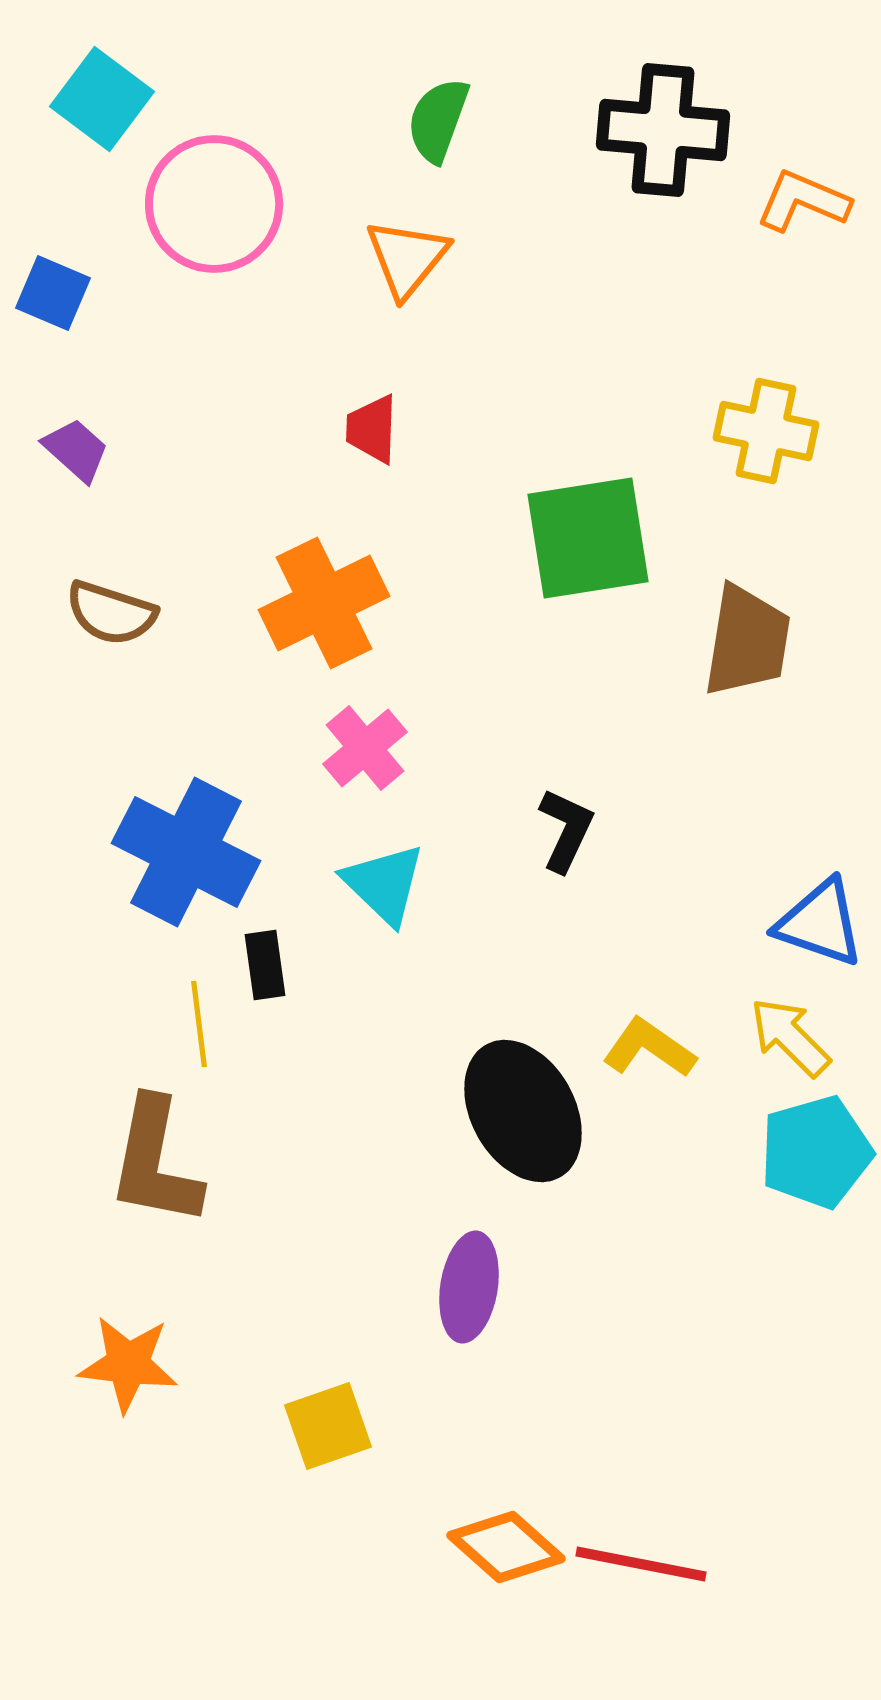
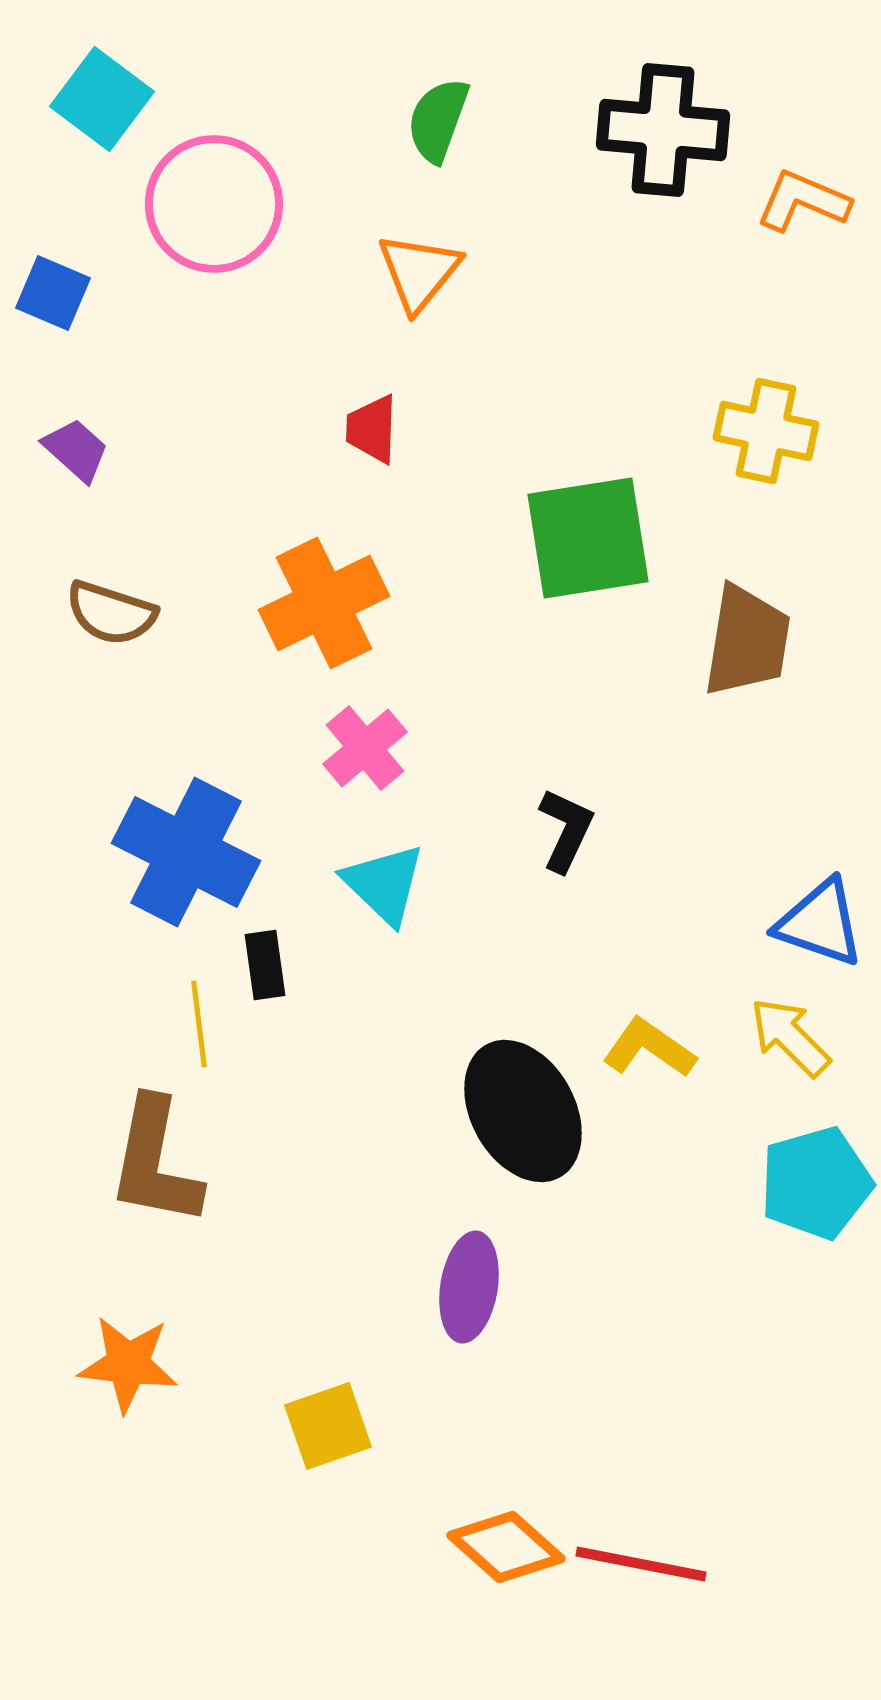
orange triangle: moved 12 px right, 14 px down
cyan pentagon: moved 31 px down
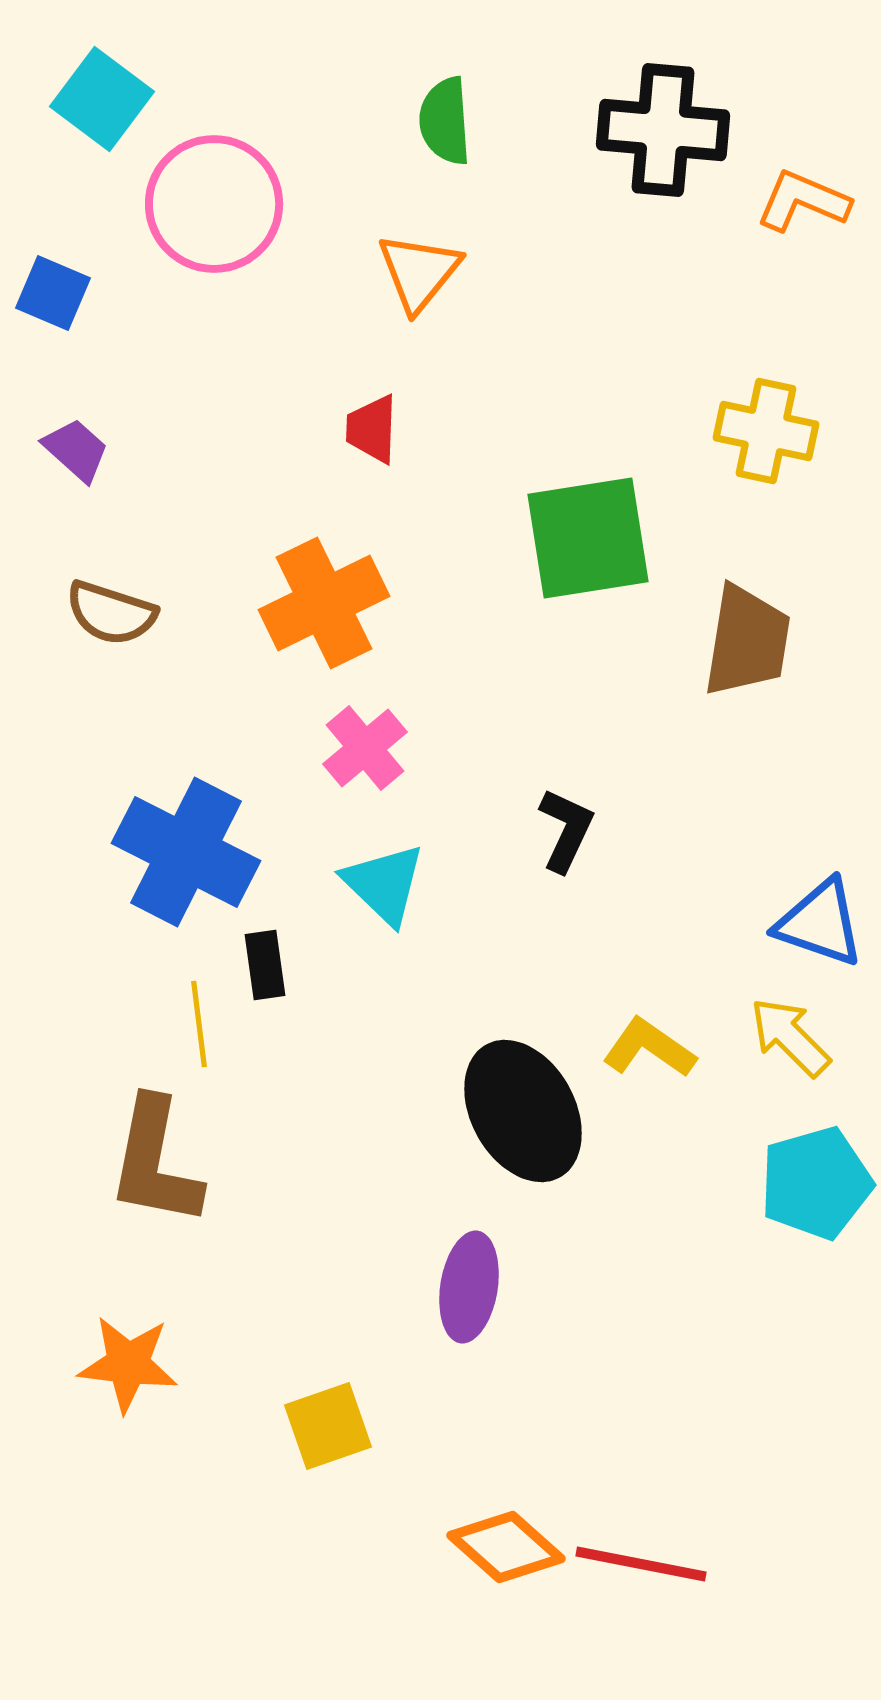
green semicircle: moved 7 px right, 1 px down; rotated 24 degrees counterclockwise
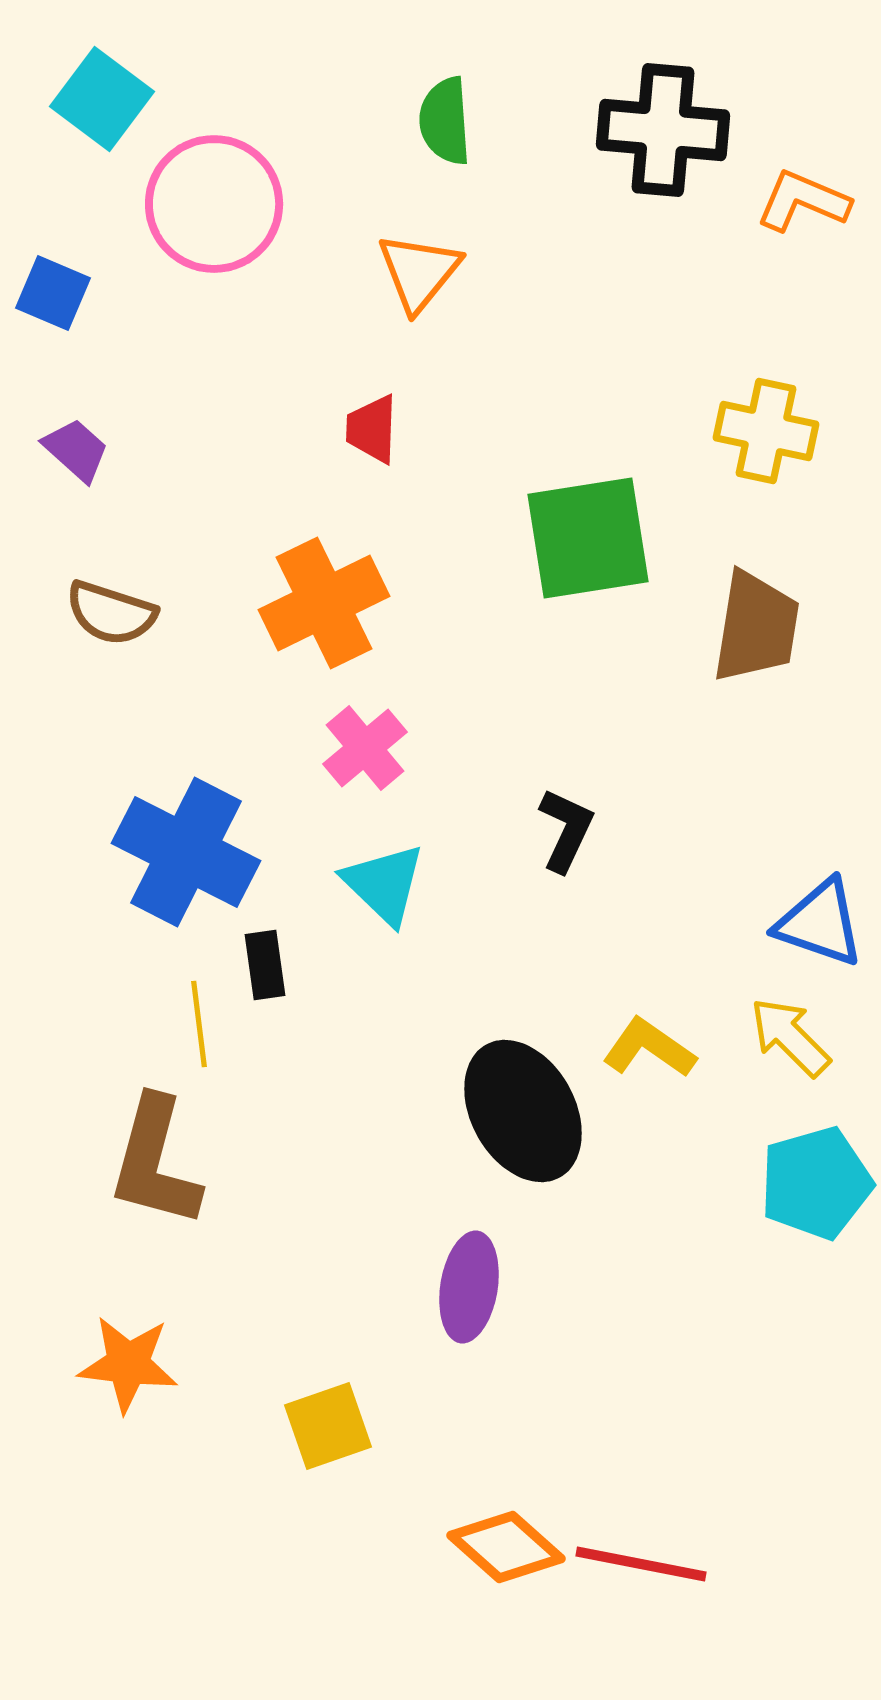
brown trapezoid: moved 9 px right, 14 px up
brown L-shape: rotated 4 degrees clockwise
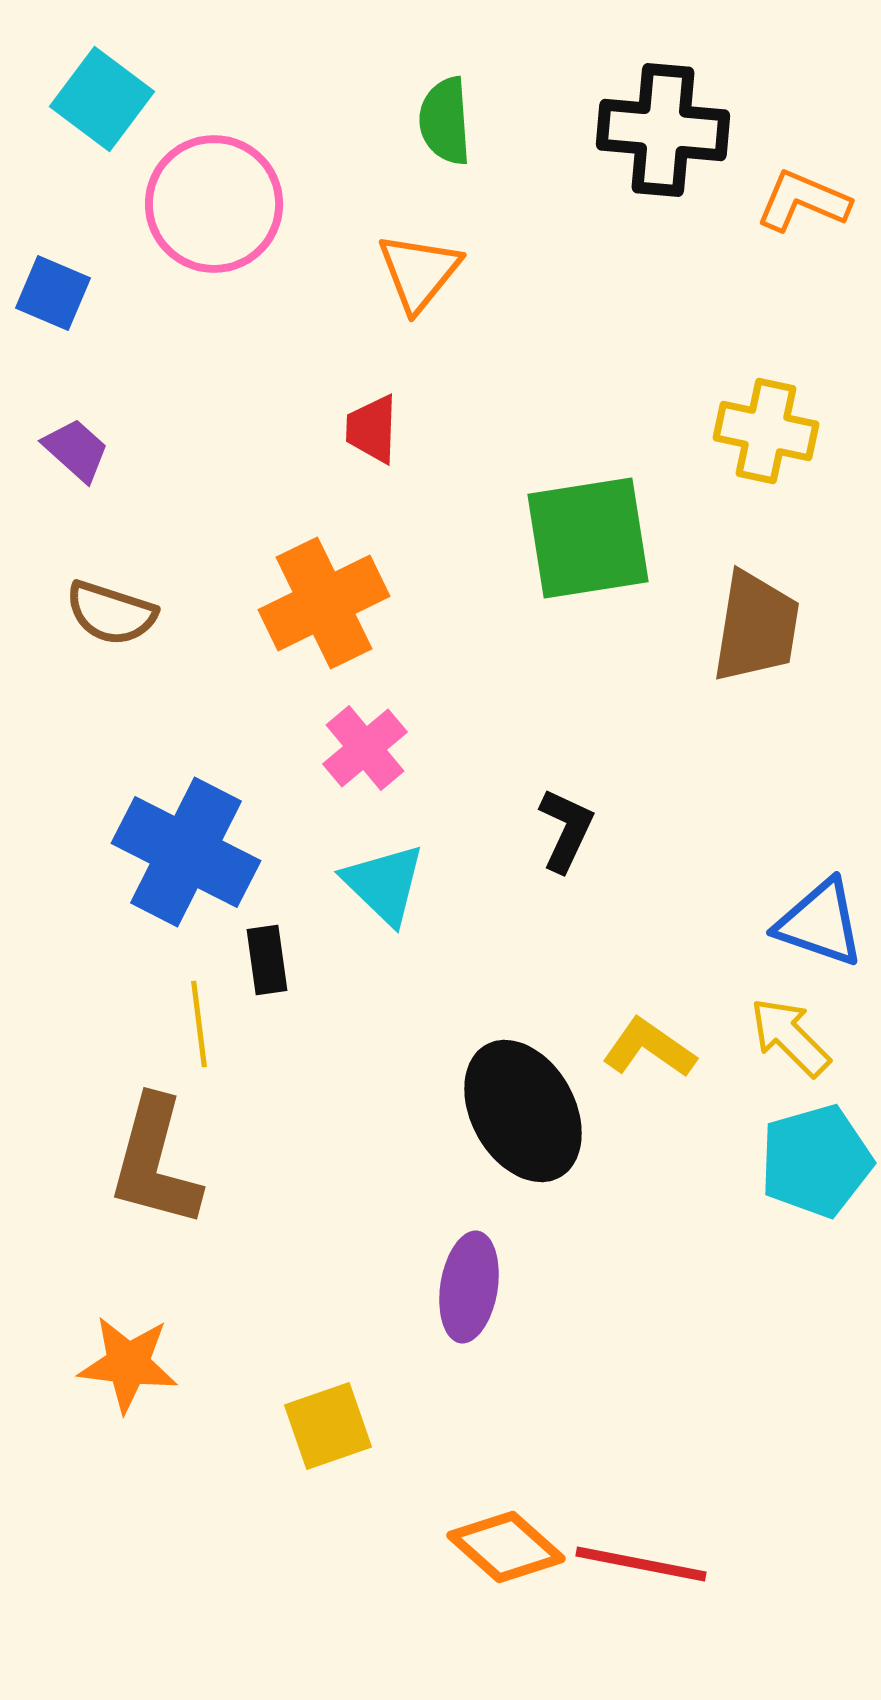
black rectangle: moved 2 px right, 5 px up
cyan pentagon: moved 22 px up
